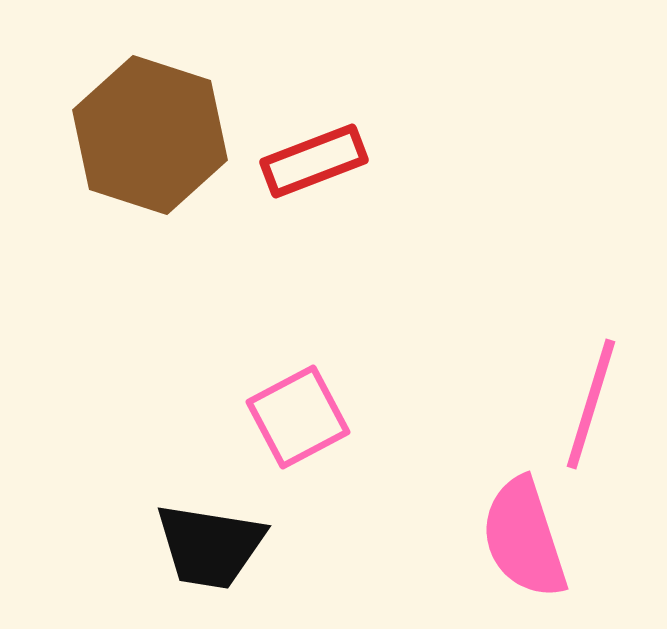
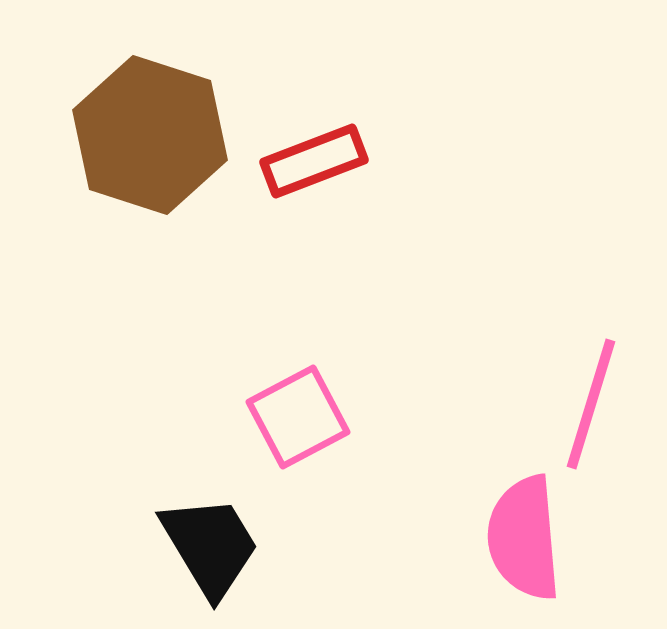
pink semicircle: rotated 13 degrees clockwise
black trapezoid: rotated 130 degrees counterclockwise
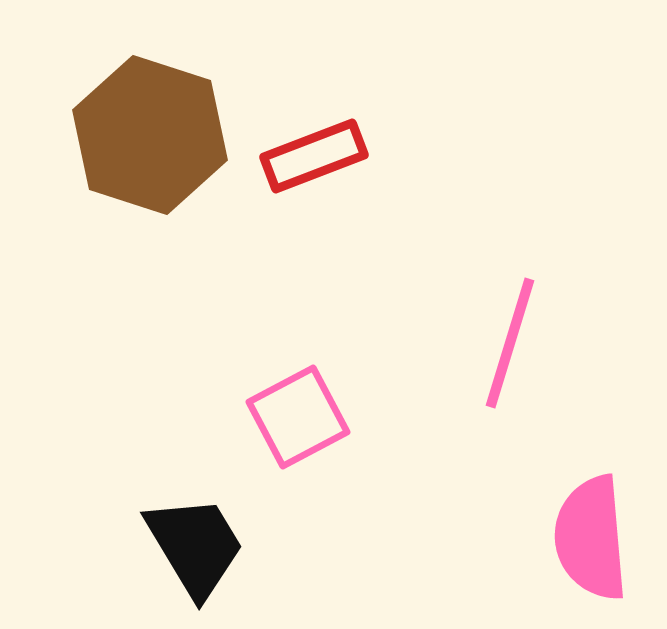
red rectangle: moved 5 px up
pink line: moved 81 px left, 61 px up
pink semicircle: moved 67 px right
black trapezoid: moved 15 px left
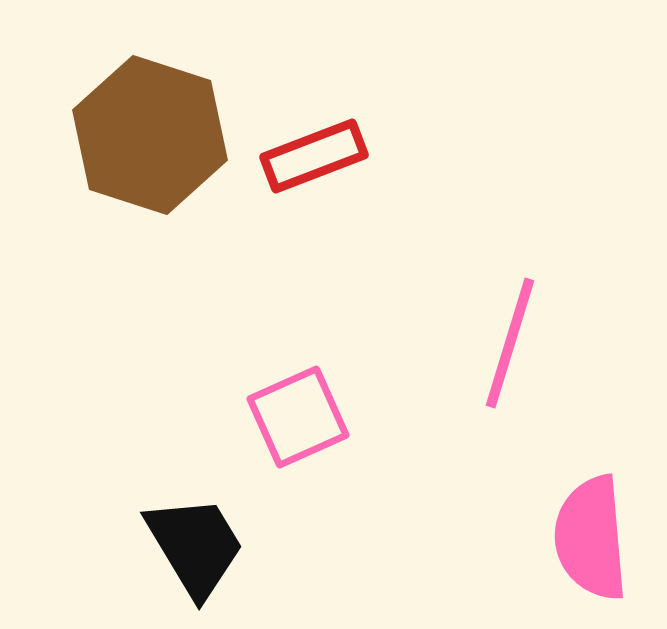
pink square: rotated 4 degrees clockwise
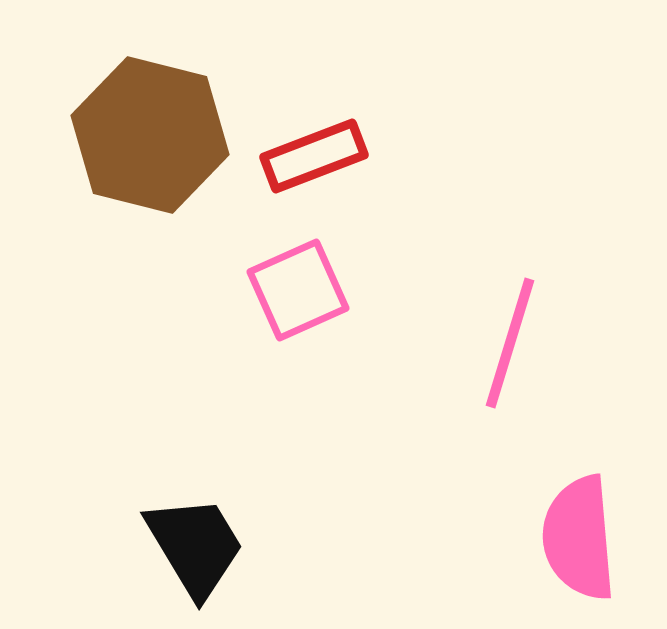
brown hexagon: rotated 4 degrees counterclockwise
pink square: moved 127 px up
pink semicircle: moved 12 px left
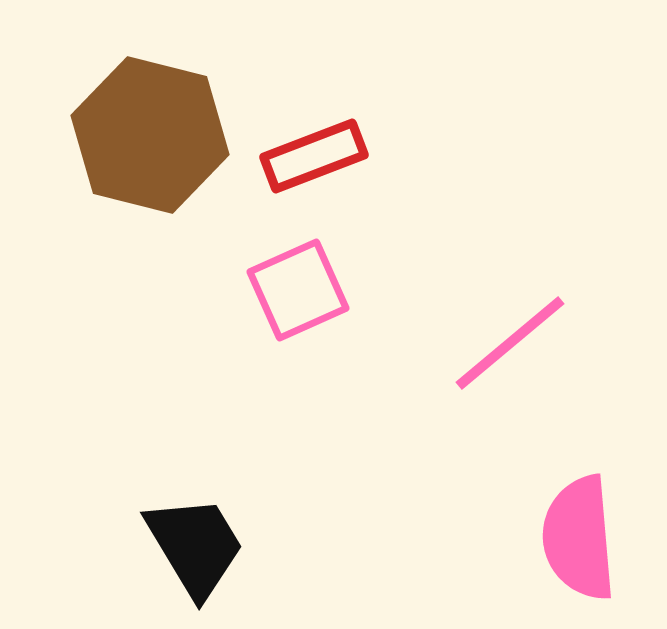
pink line: rotated 33 degrees clockwise
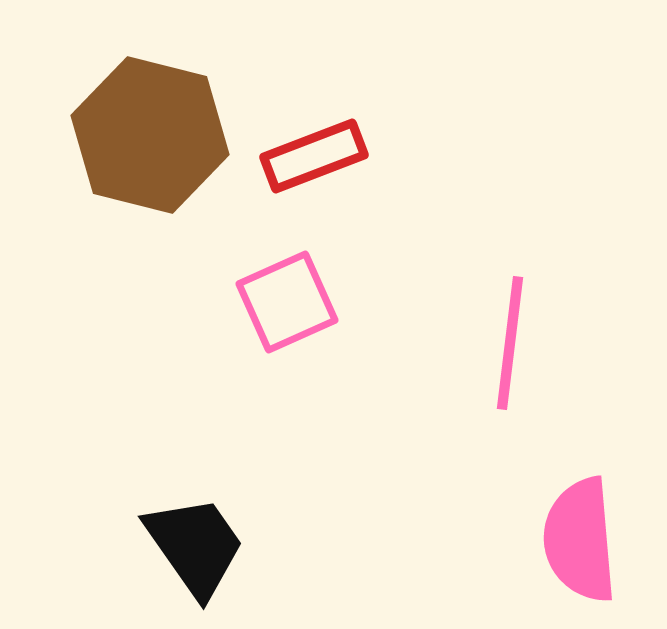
pink square: moved 11 px left, 12 px down
pink line: rotated 43 degrees counterclockwise
pink semicircle: moved 1 px right, 2 px down
black trapezoid: rotated 4 degrees counterclockwise
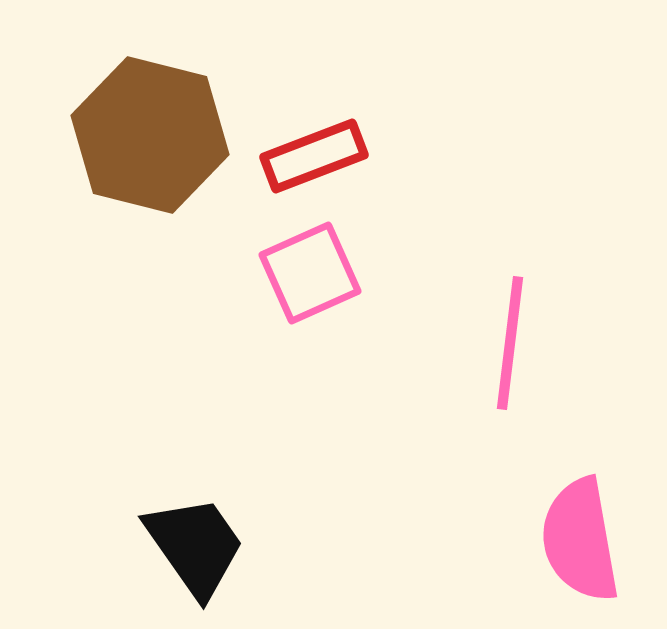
pink square: moved 23 px right, 29 px up
pink semicircle: rotated 5 degrees counterclockwise
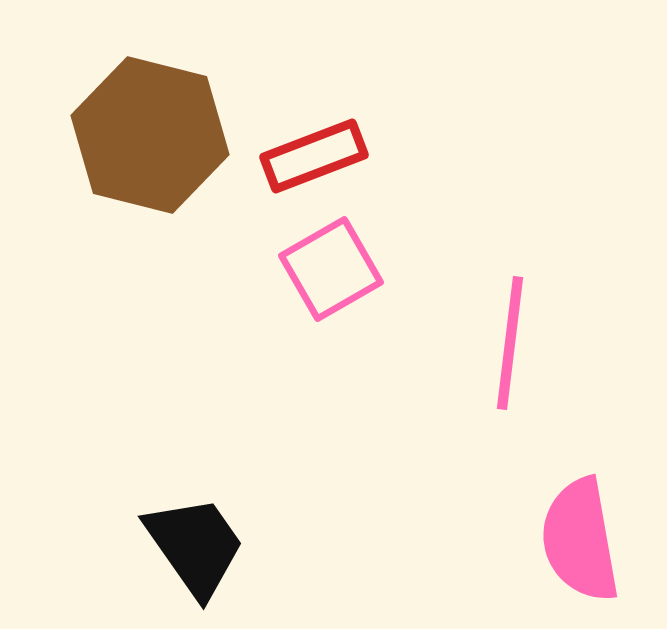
pink square: moved 21 px right, 4 px up; rotated 6 degrees counterclockwise
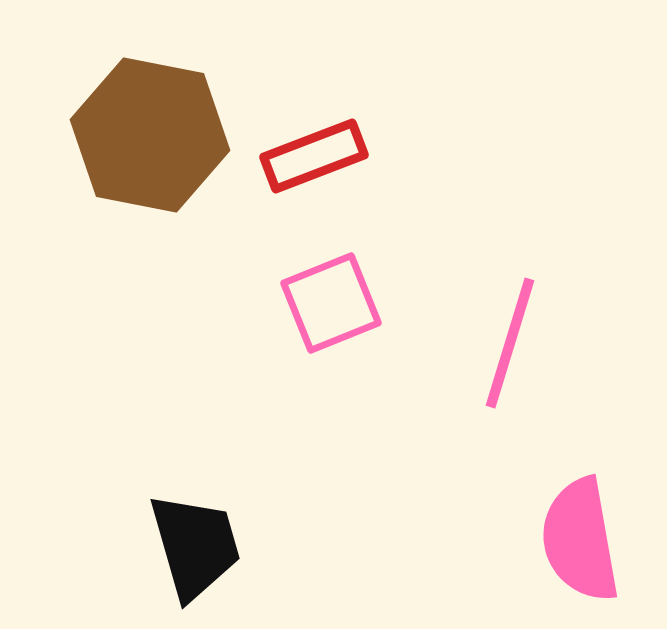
brown hexagon: rotated 3 degrees counterclockwise
pink square: moved 34 px down; rotated 8 degrees clockwise
pink line: rotated 10 degrees clockwise
black trapezoid: rotated 19 degrees clockwise
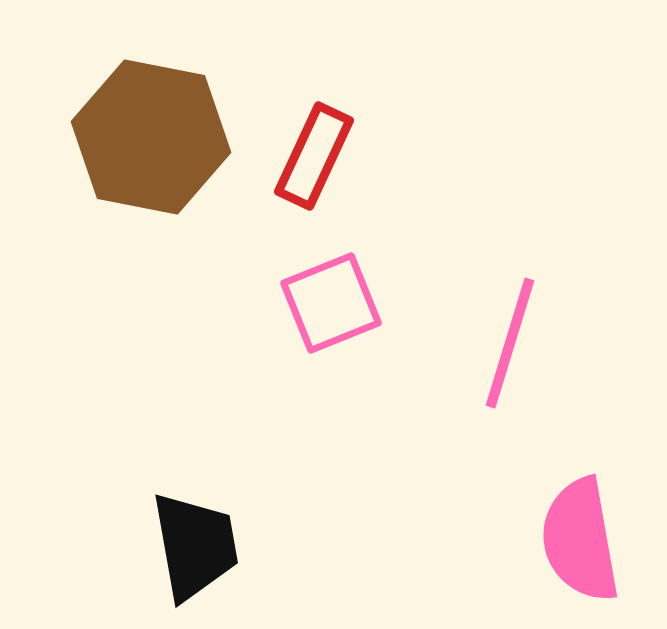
brown hexagon: moved 1 px right, 2 px down
red rectangle: rotated 44 degrees counterclockwise
black trapezoid: rotated 6 degrees clockwise
